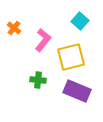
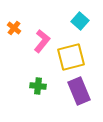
pink L-shape: moved 1 px left, 1 px down
green cross: moved 6 px down
purple rectangle: moved 2 px right; rotated 44 degrees clockwise
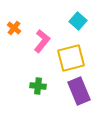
cyan square: moved 2 px left
yellow square: moved 1 px down
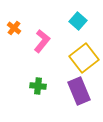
yellow square: moved 13 px right; rotated 24 degrees counterclockwise
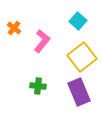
yellow square: moved 2 px left, 1 px up
purple rectangle: moved 1 px down
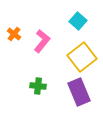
orange cross: moved 6 px down
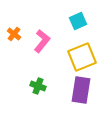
cyan square: rotated 24 degrees clockwise
yellow square: rotated 16 degrees clockwise
green cross: rotated 14 degrees clockwise
purple rectangle: moved 2 px right, 2 px up; rotated 32 degrees clockwise
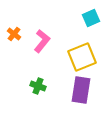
cyan square: moved 13 px right, 3 px up
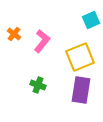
cyan square: moved 2 px down
yellow square: moved 2 px left
green cross: moved 1 px up
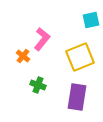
cyan square: rotated 12 degrees clockwise
orange cross: moved 9 px right, 22 px down
pink L-shape: moved 2 px up
purple rectangle: moved 4 px left, 7 px down
